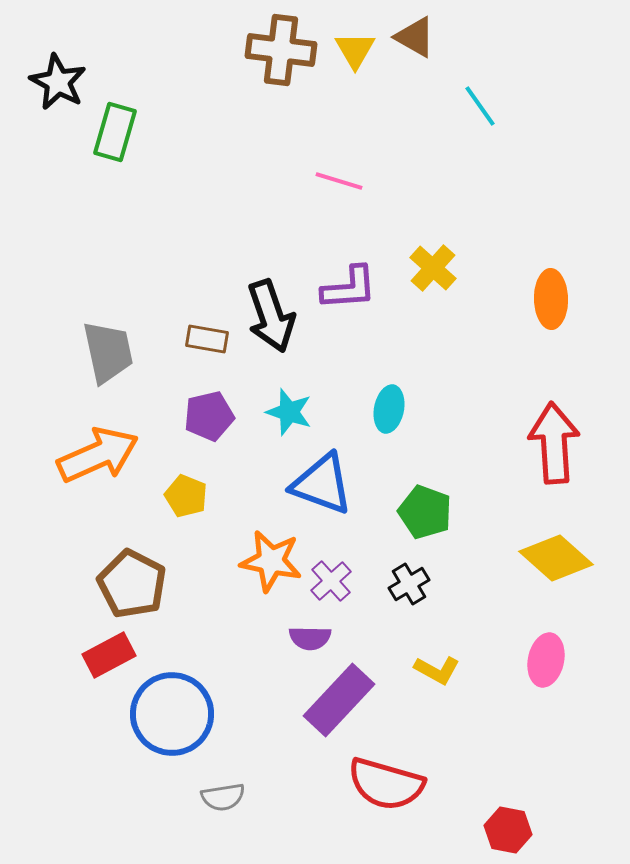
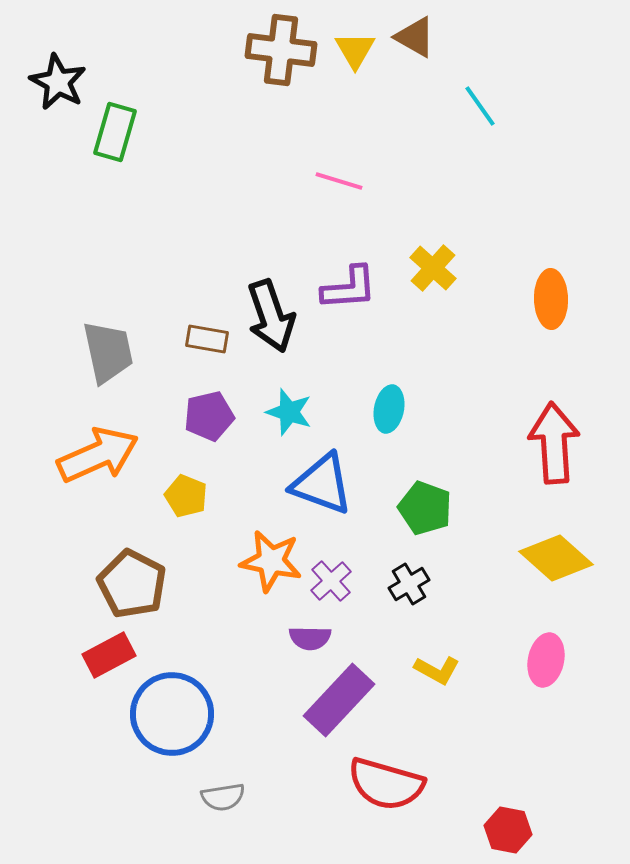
green pentagon: moved 4 px up
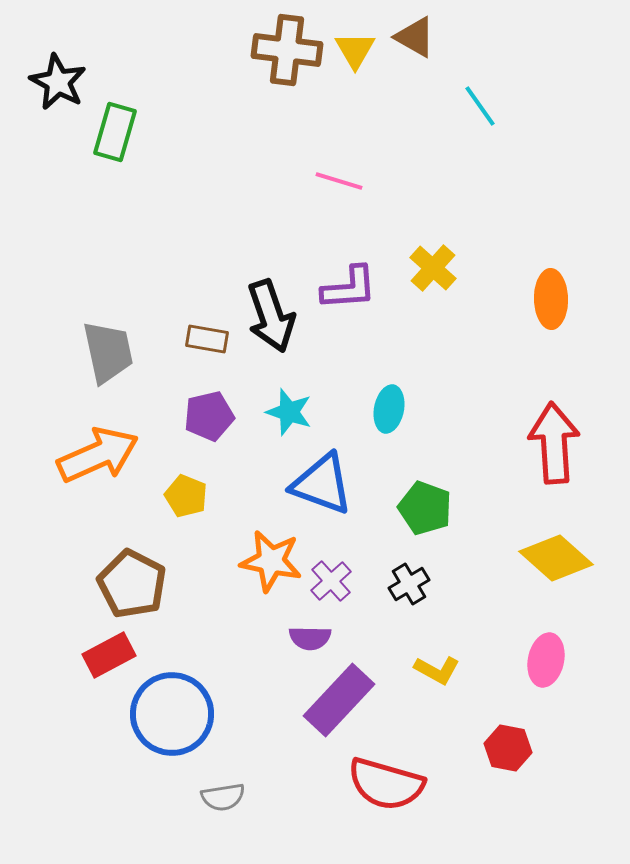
brown cross: moved 6 px right
red hexagon: moved 82 px up
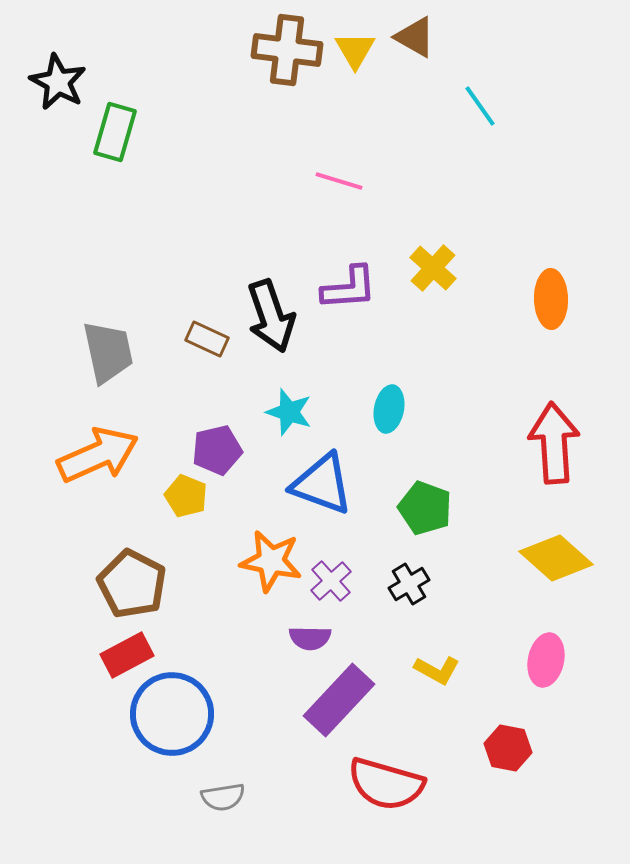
brown rectangle: rotated 15 degrees clockwise
purple pentagon: moved 8 px right, 34 px down
red rectangle: moved 18 px right
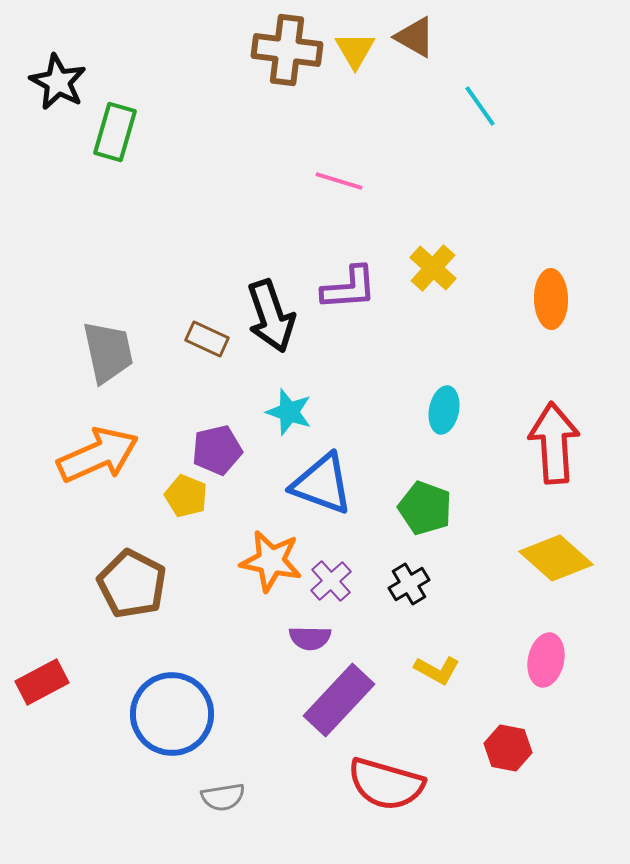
cyan ellipse: moved 55 px right, 1 px down
red rectangle: moved 85 px left, 27 px down
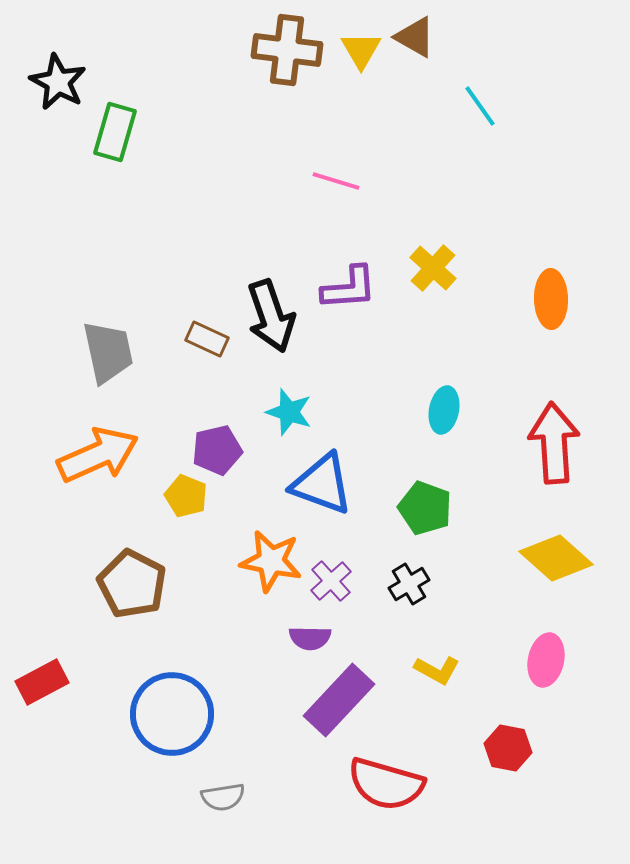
yellow triangle: moved 6 px right
pink line: moved 3 px left
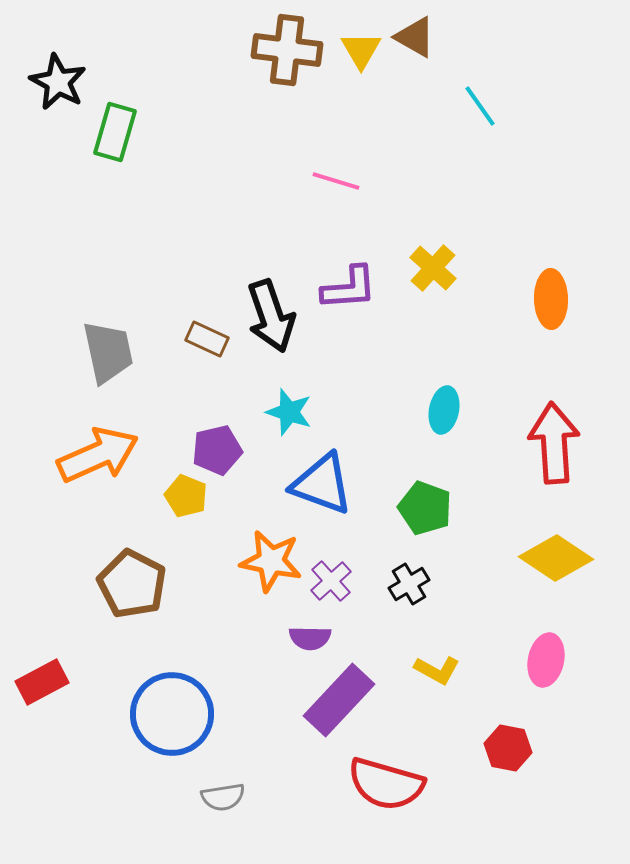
yellow diamond: rotated 8 degrees counterclockwise
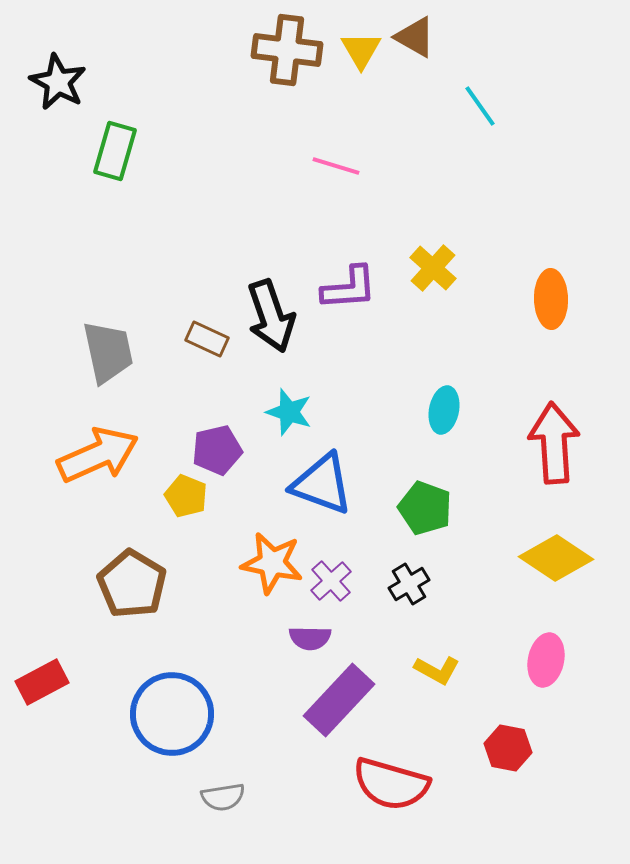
green rectangle: moved 19 px down
pink line: moved 15 px up
orange star: moved 1 px right, 2 px down
brown pentagon: rotated 4 degrees clockwise
red semicircle: moved 5 px right
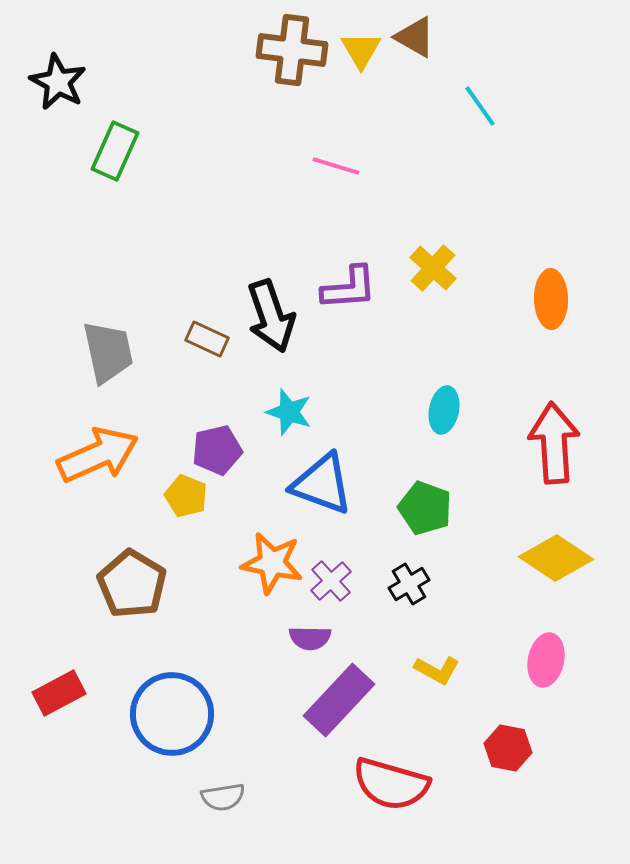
brown cross: moved 5 px right
green rectangle: rotated 8 degrees clockwise
red rectangle: moved 17 px right, 11 px down
